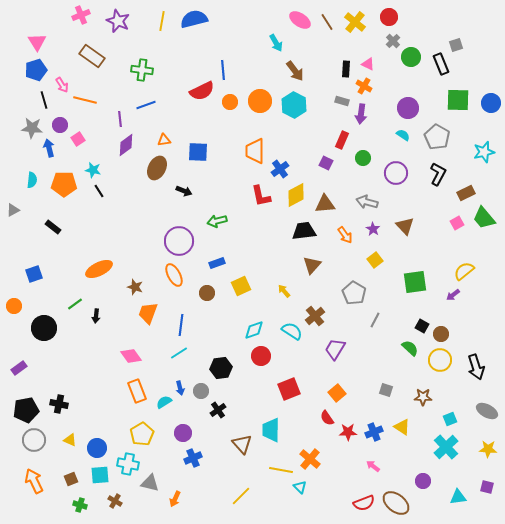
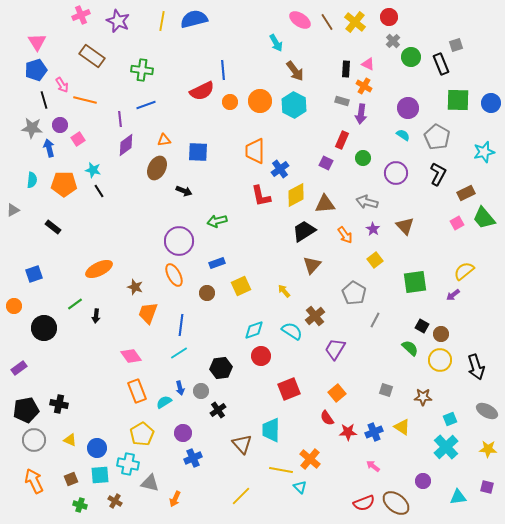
black trapezoid at (304, 231): rotated 25 degrees counterclockwise
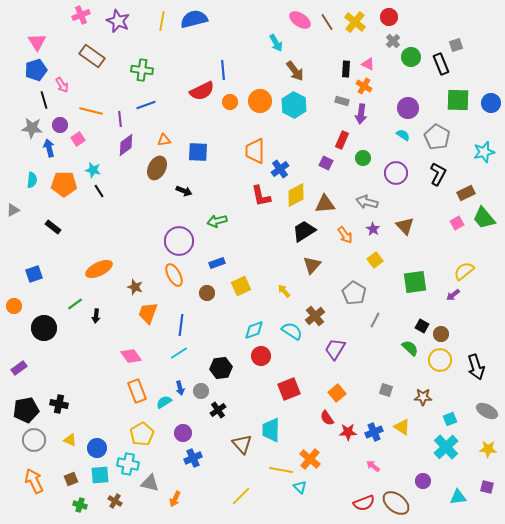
orange line at (85, 100): moved 6 px right, 11 px down
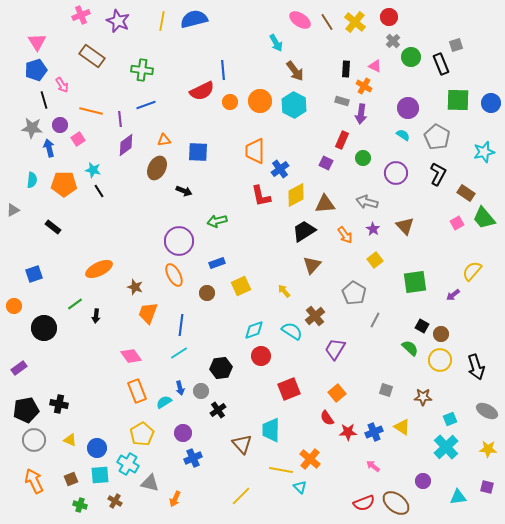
pink triangle at (368, 64): moved 7 px right, 2 px down
brown rectangle at (466, 193): rotated 60 degrees clockwise
yellow semicircle at (464, 271): moved 8 px right; rotated 10 degrees counterclockwise
cyan cross at (128, 464): rotated 20 degrees clockwise
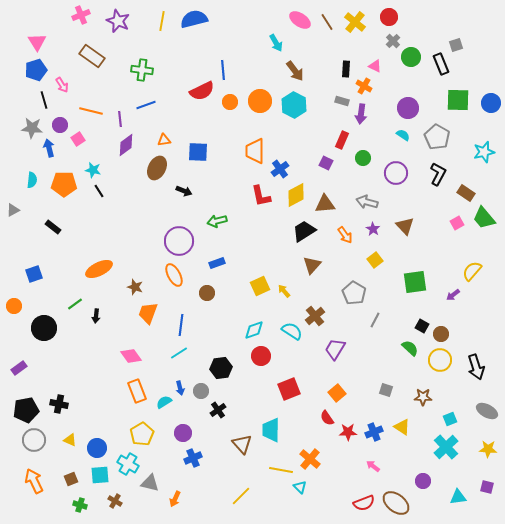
yellow square at (241, 286): moved 19 px right
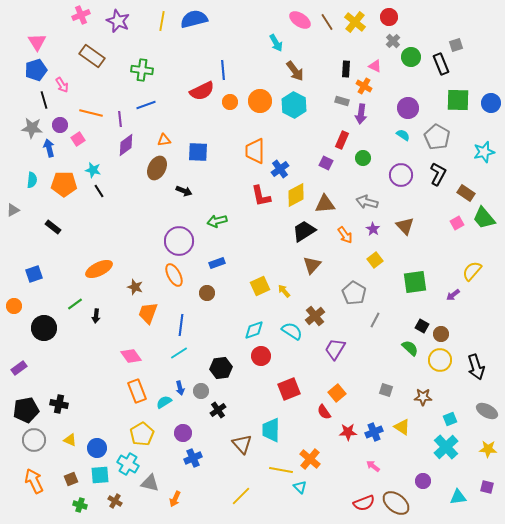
orange line at (91, 111): moved 2 px down
purple circle at (396, 173): moved 5 px right, 2 px down
red semicircle at (327, 418): moved 3 px left, 6 px up
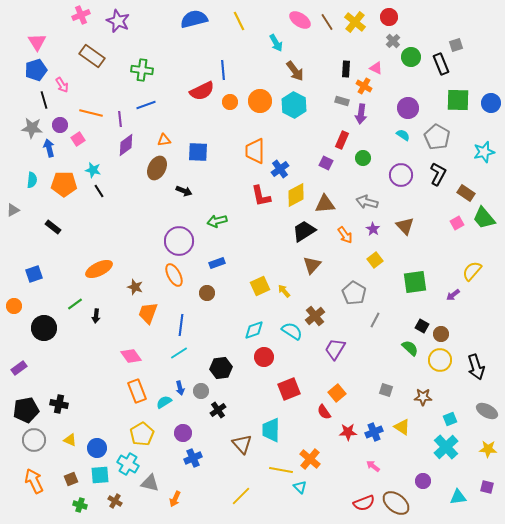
yellow line at (162, 21): moved 77 px right; rotated 36 degrees counterclockwise
pink triangle at (375, 66): moved 1 px right, 2 px down
red circle at (261, 356): moved 3 px right, 1 px down
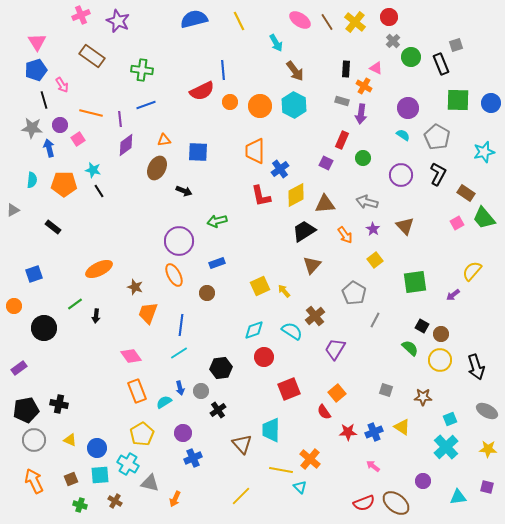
orange circle at (260, 101): moved 5 px down
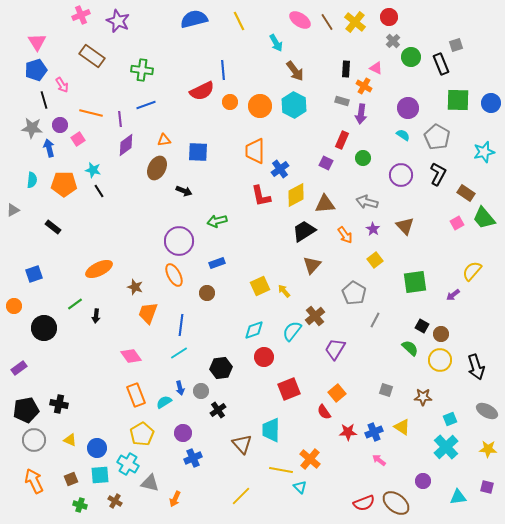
cyan semicircle at (292, 331): rotated 85 degrees counterclockwise
orange rectangle at (137, 391): moved 1 px left, 4 px down
pink arrow at (373, 466): moved 6 px right, 6 px up
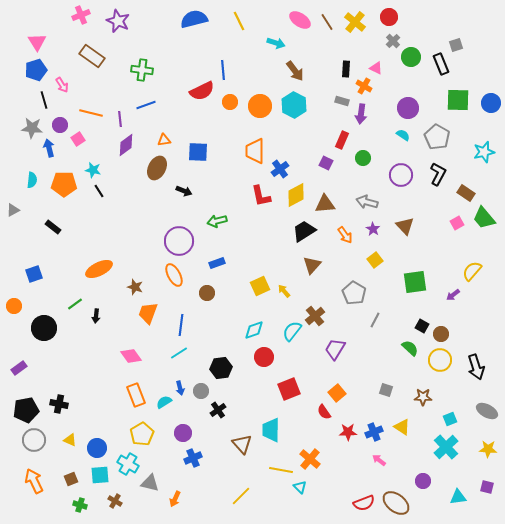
cyan arrow at (276, 43): rotated 42 degrees counterclockwise
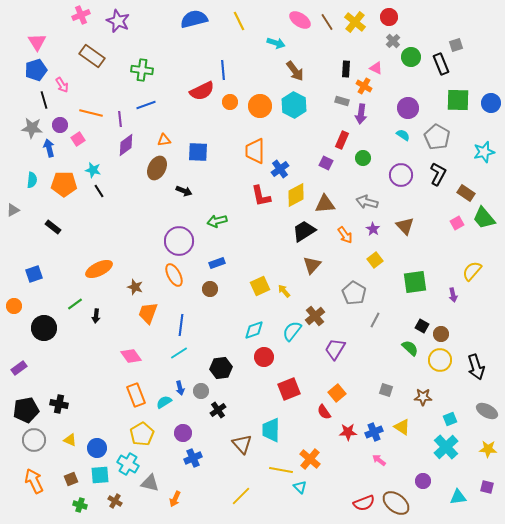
brown circle at (207, 293): moved 3 px right, 4 px up
purple arrow at (453, 295): rotated 64 degrees counterclockwise
